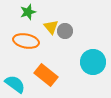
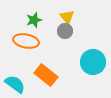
green star: moved 6 px right, 8 px down
yellow triangle: moved 16 px right, 10 px up
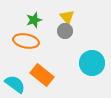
cyan circle: moved 1 px left, 1 px down
orange rectangle: moved 4 px left
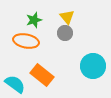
gray circle: moved 2 px down
cyan circle: moved 1 px right, 3 px down
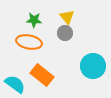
green star: rotated 21 degrees clockwise
orange ellipse: moved 3 px right, 1 px down
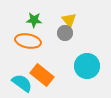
yellow triangle: moved 2 px right, 3 px down
orange ellipse: moved 1 px left, 1 px up
cyan circle: moved 6 px left
cyan semicircle: moved 7 px right, 1 px up
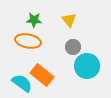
gray circle: moved 8 px right, 14 px down
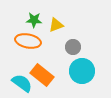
yellow triangle: moved 13 px left, 5 px down; rotated 49 degrees clockwise
cyan circle: moved 5 px left, 5 px down
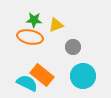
orange ellipse: moved 2 px right, 4 px up
cyan circle: moved 1 px right, 5 px down
cyan semicircle: moved 5 px right; rotated 10 degrees counterclockwise
